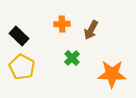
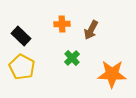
black rectangle: moved 2 px right
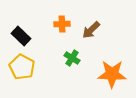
brown arrow: rotated 18 degrees clockwise
green cross: rotated 14 degrees counterclockwise
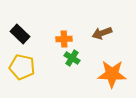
orange cross: moved 2 px right, 15 px down
brown arrow: moved 11 px right, 3 px down; rotated 24 degrees clockwise
black rectangle: moved 1 px left, 2 px up
yellow pentagon: rotated 15 degrees counterclockwise
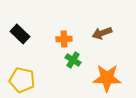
green cross: moved 1 px right, 2 px down
yellow pentagon: moved 13 px down
orange star: moved 5 px left, 4 px down
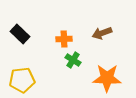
yellow pentagon: rotated 20 degrees counterclockwise
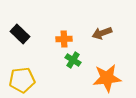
orange star: rotated 8 degrees counterclockwise
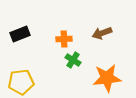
black rectangle: rotated 66 degrees counterclockwise
yellow pentagon: moved 1 px left, 2 px down
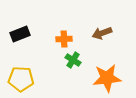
yellow pentagon: moved 3 px up; rotated 10 degrees clockwise
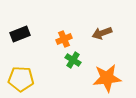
orange cross: rotated 21 degrees counterclockwise
